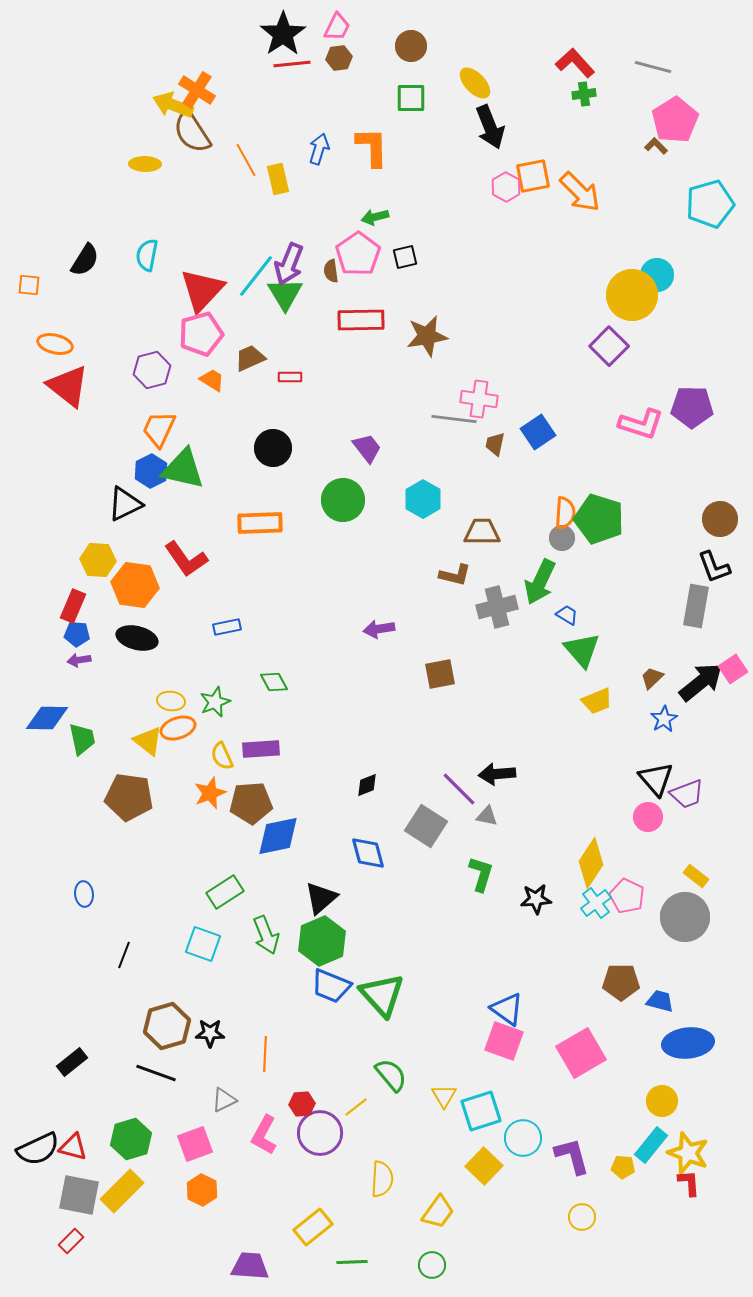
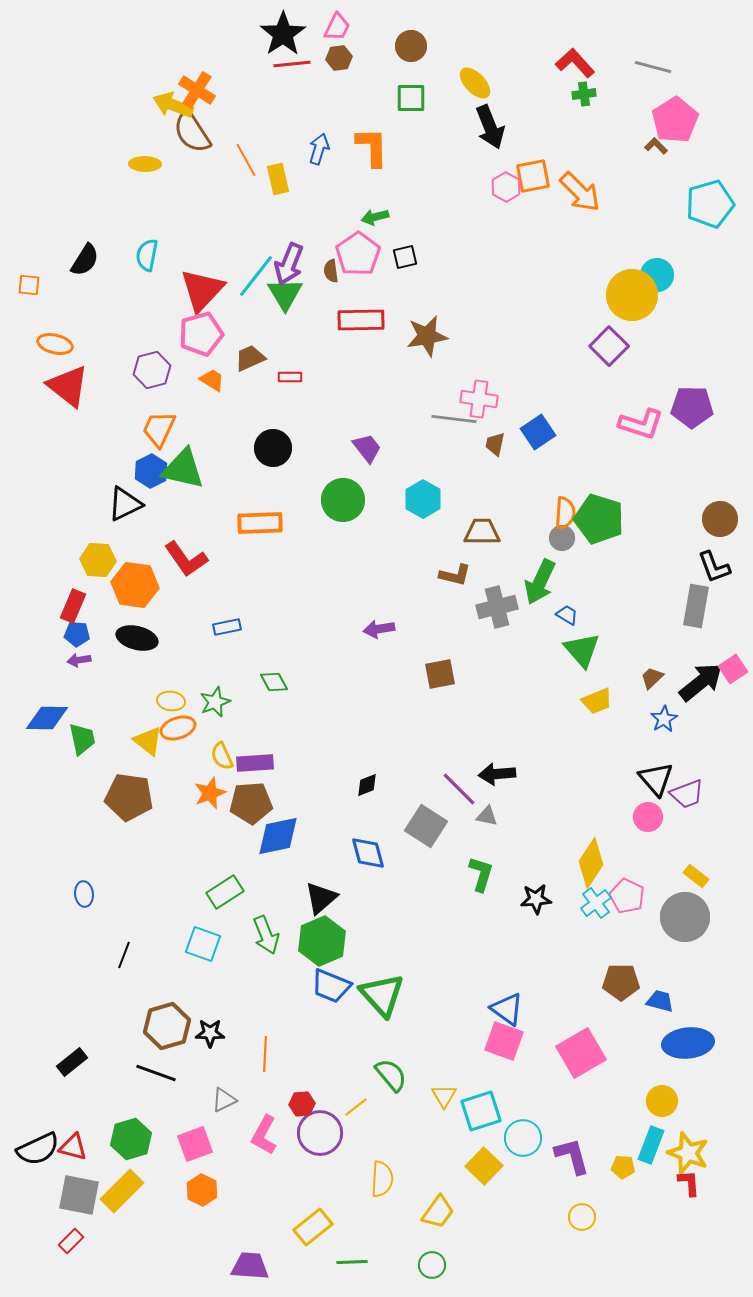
purple rectangle at (261, 749): moved 6 px left, 14 px down
cyan rectangle at (651, 1145): rotated 18 degrees counterclockwise
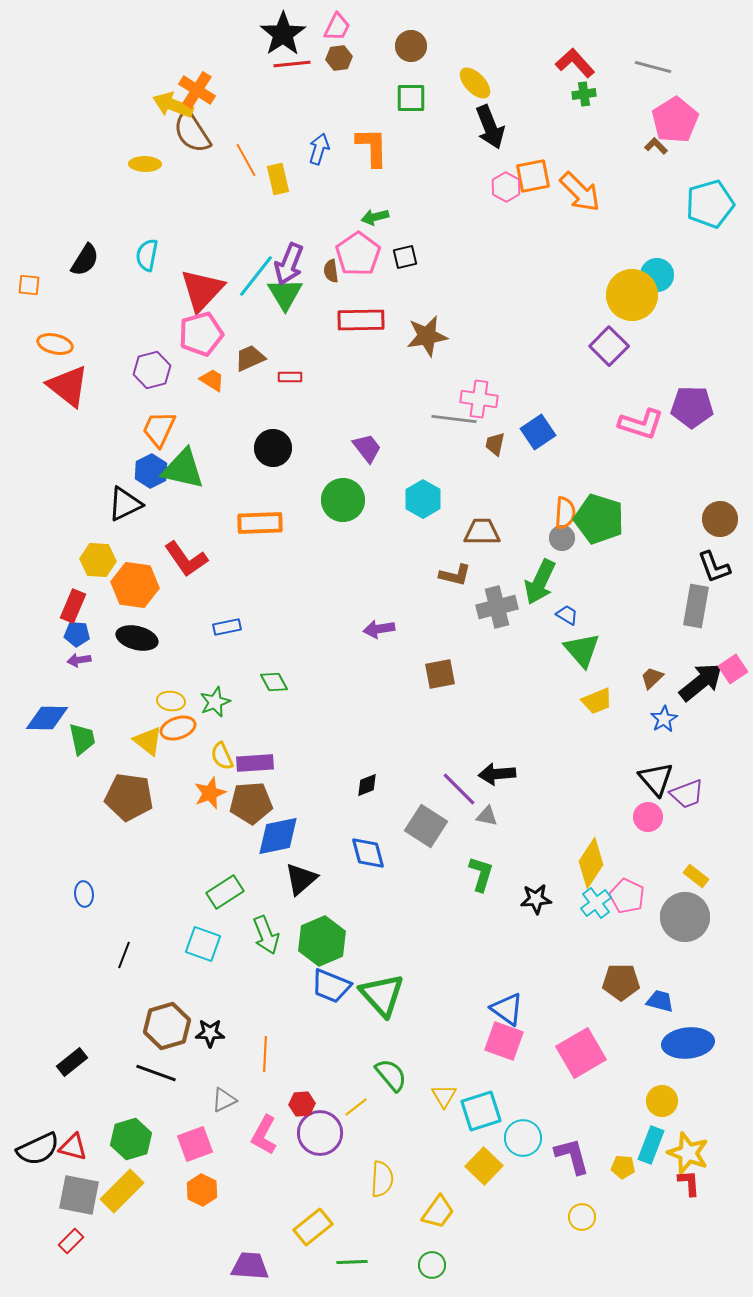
black triangle at (321, 898): moved 20 px left, 19 px up
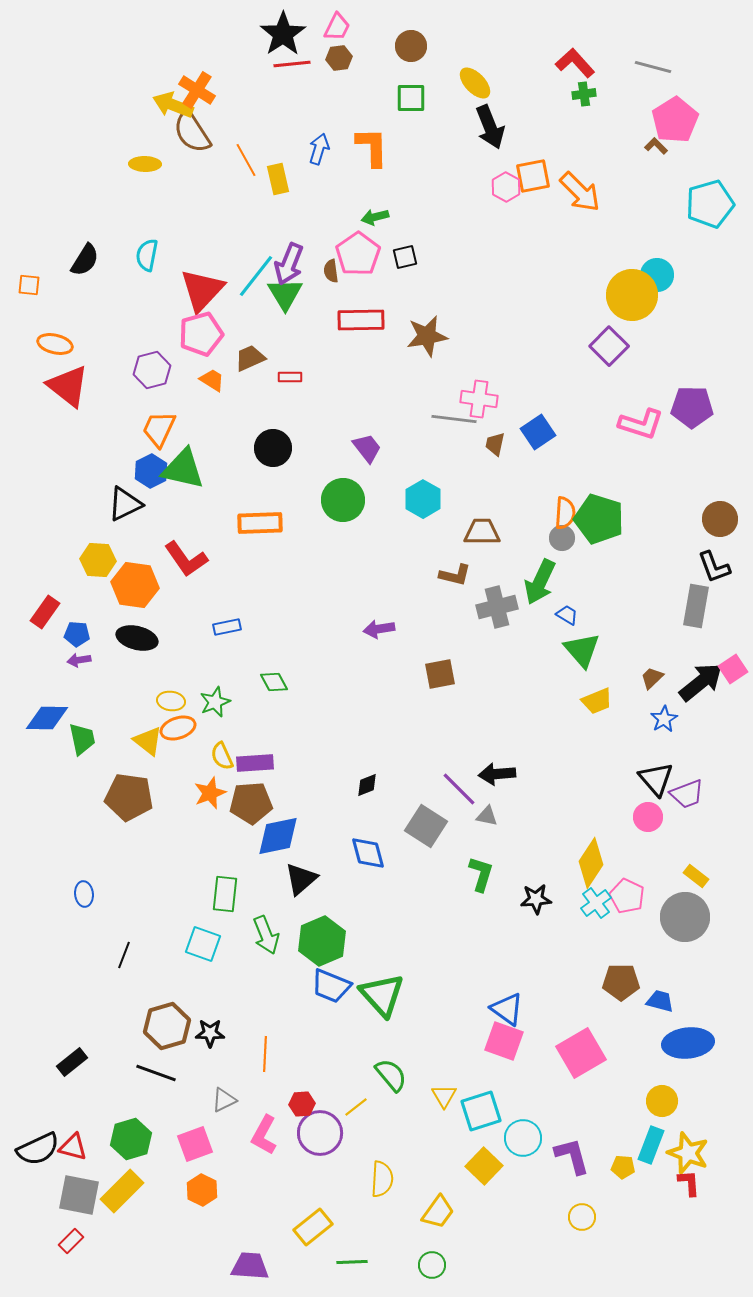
red rectangle at (73, 606): moved 28 px left, 6 px down; rotated 12 degrees clockwise
green rectangle at (225, 892): moved 2 px down; rotated 51 degrees counterclockwise
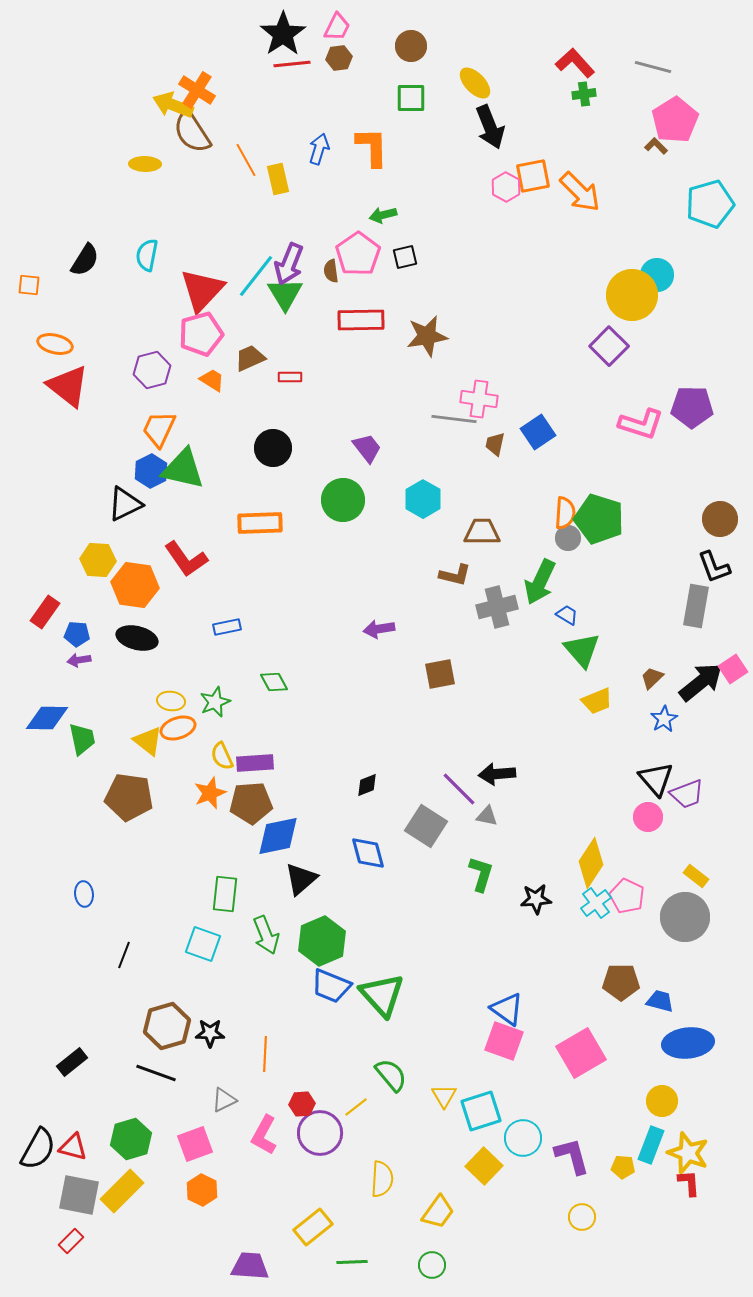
green arrow at (375, 217): moved 8 px right, 2 px up
gray circle at (562, 538): moved 6 px right
black semicircle at (38, 1149): rotated 36 degrees counterclockwise
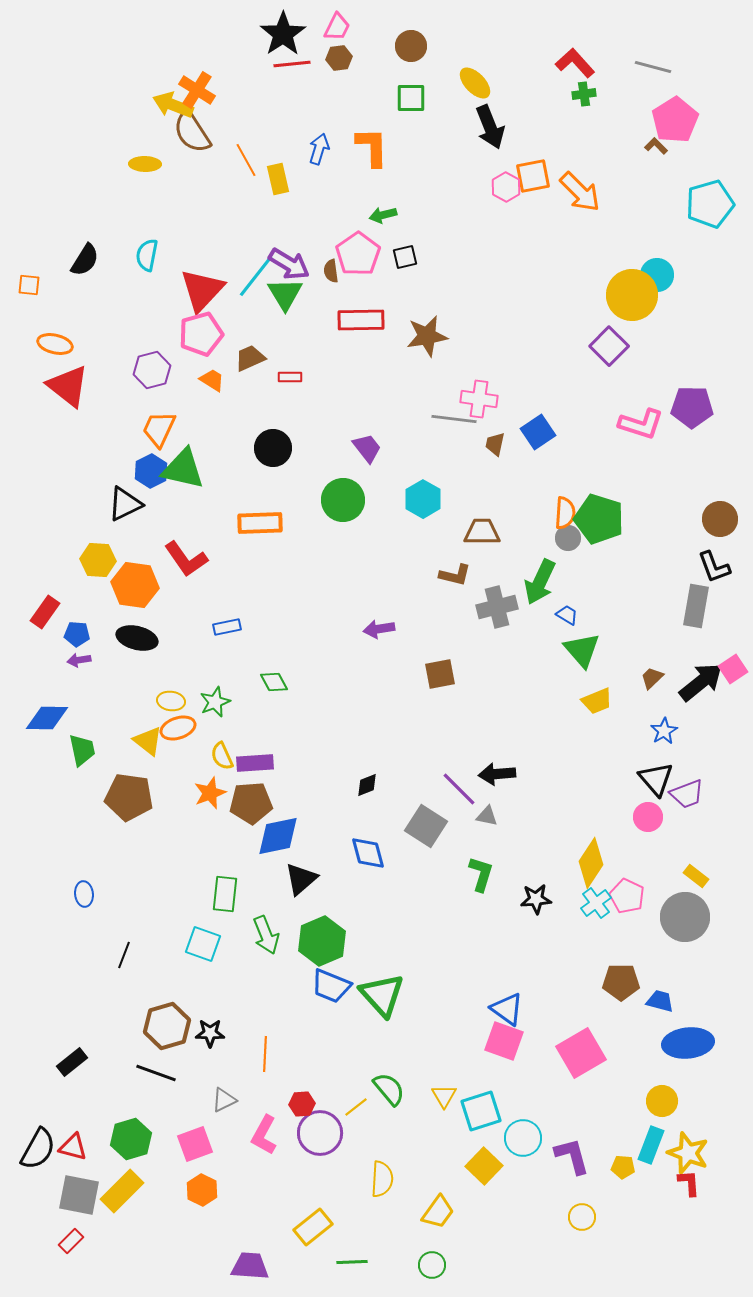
purple arrow at (289, 264): rotated 81 degrees counterclockwise
blue star at (664, 719): moved 12 px down
green trapezoid at (82, 739): moved 11 px down
green semicircle at (391, 1075): moved 2 px left, 14 px down
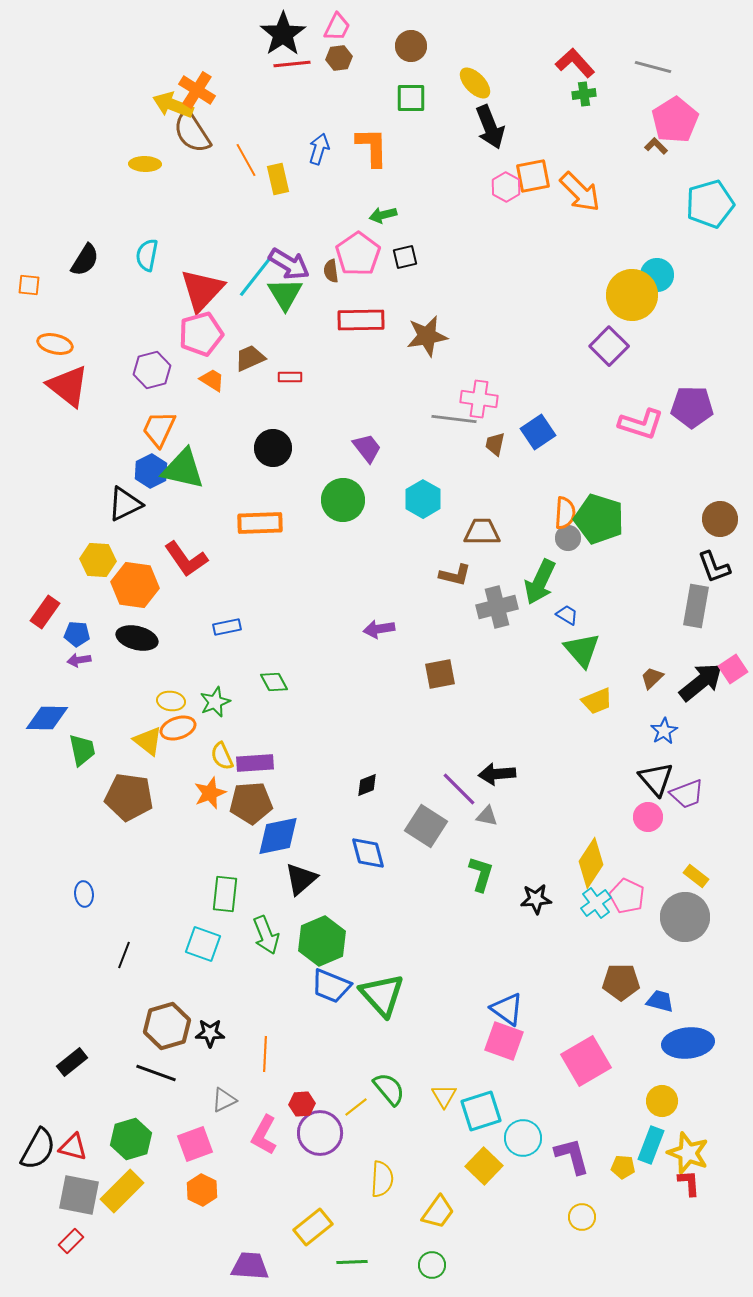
pink square at (581, 1053): moved 5 px right, 8 px down
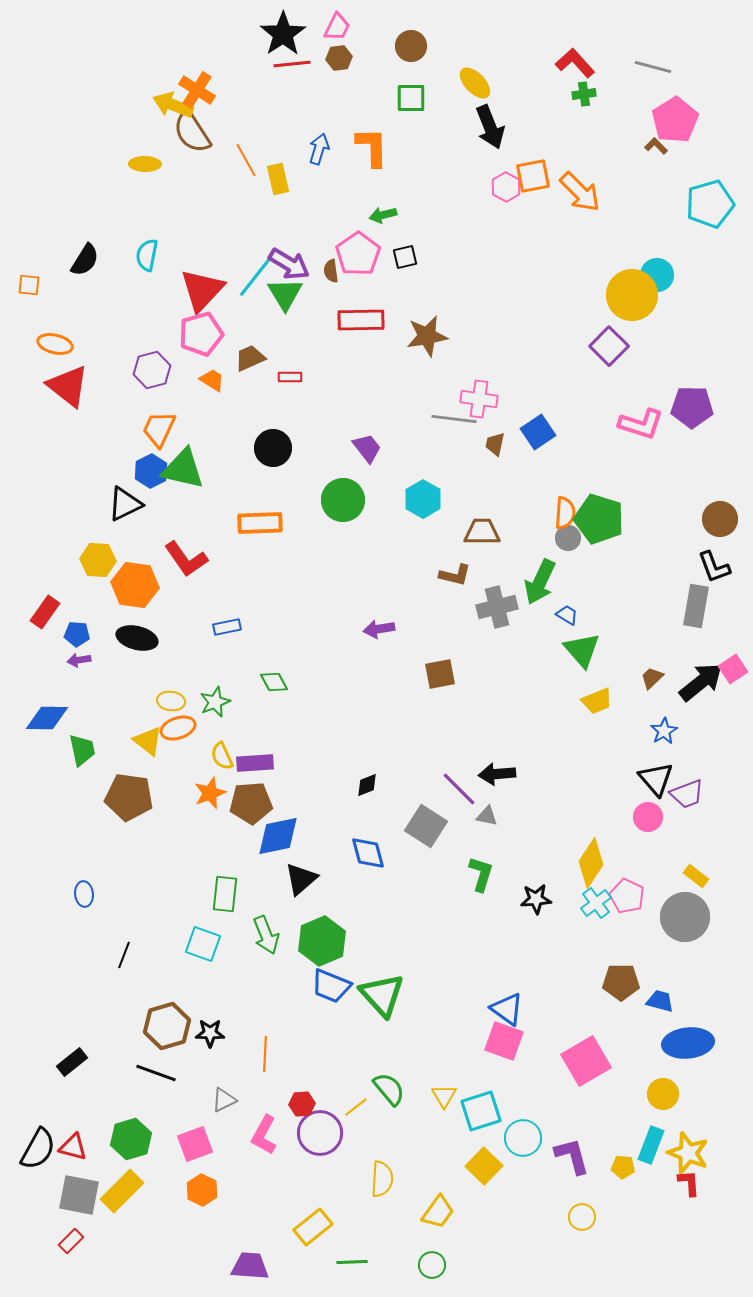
yellow circle at (662, 1101): moved 1 px right, 7 px up
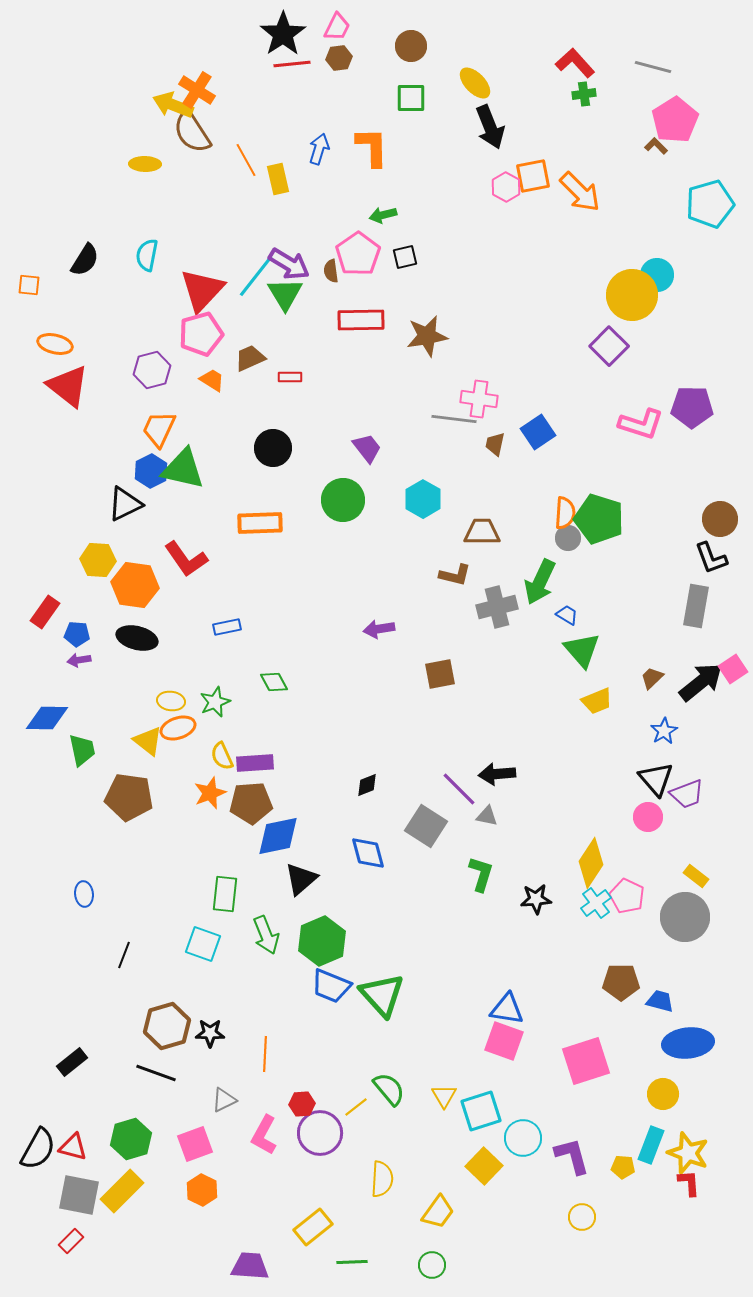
black L-shape at (714, 567): moved 3 px left, 9 px up
blue triangle at (507, 1009): rotated 27 degrees counterclockwise
pink square at (586, 1061): rotated 12 degrees clockwise
